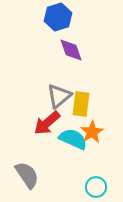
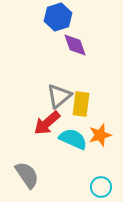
purple diamond: moved 4 px right, 5 px up
orange star: moved 8 px right, 3 px down; rotated 15 degrees clockwise
cyan circle: moved 5 px right
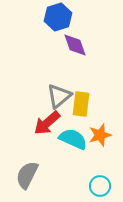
gray semicircle: rotated 120 degrees counterclockwise
cyan circle: moved 1 px left, 1 px up
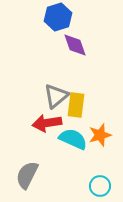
gray triangle: moved 3 px left
yellow rectangle: moved 5 px left, 1 px down
red arrow: rotated 32 degrees clockwise
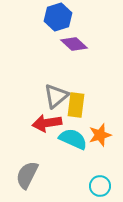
purple diamond: moved 1 px left, 1 px up; rotated 28 degrees counterclockwise
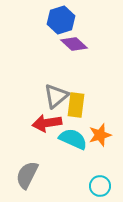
blue hexagon: moved 3 px right, 3 px down
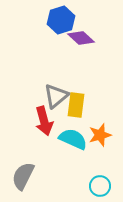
purple diamond: moved 7 px right, 6 px up
red arrow: moved 3 px left, 2 px up; rotated 96 degrees counterclockwise
gray semicircle: moved 4 px left, 1 px down
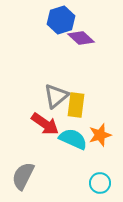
red arrow: moved 1 px right, 3 px down; rotated 40 degrees counterclockwise
cyan circle: moved 3 px up
